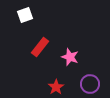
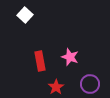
white square: rotated 28 degrees counterclockwise
red rectangle: moved 14 px down; rotated 48 degrees counterclockwise
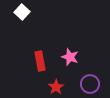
white square: moved 3 px left, 3 px up
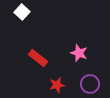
pink star: moved 9 px right, 4 px up
red rectangle: moved 2 px left, 3 px up; rotated 42 degrees counterclockwise
red star: moved 1 px right, 2 px up; rotated 21 degrees clockwise
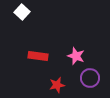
pink star: moved 3 px left, 3 px down
red rectangle: moved 2 px up; rotated 30 degrees counterclockwise
purple circle: moved 6 px up
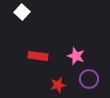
purple circle: moved 1 px left, 1 px down
red star: moved 1 px right
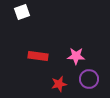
white square: rotated 28 degrees clockwise
pink star: rotated 18 degrees counterclockwise
red star: moved 1 px right, 1 px up
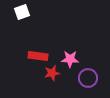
pink star: moved 6 px left, 3 px down
purple circle: moved 1 px left, 1 px up
red star: moved 7 px left, 11 px up
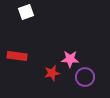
white square: moved 4 px right
red rectangle: moved 21 px left
purple circle: moved 3 px left, 1 px up
